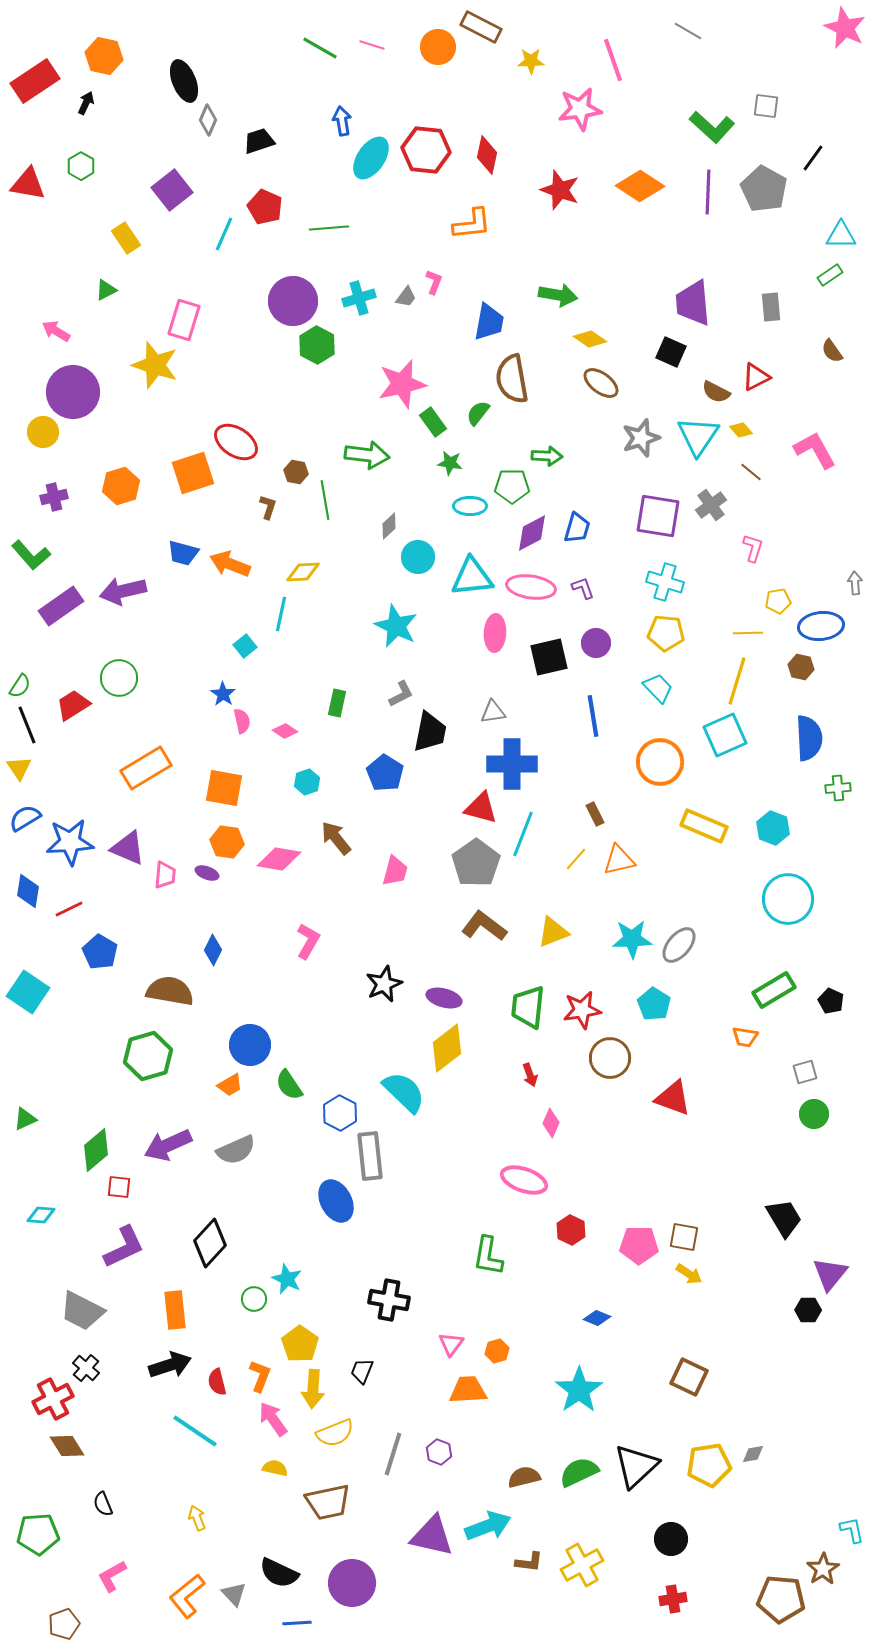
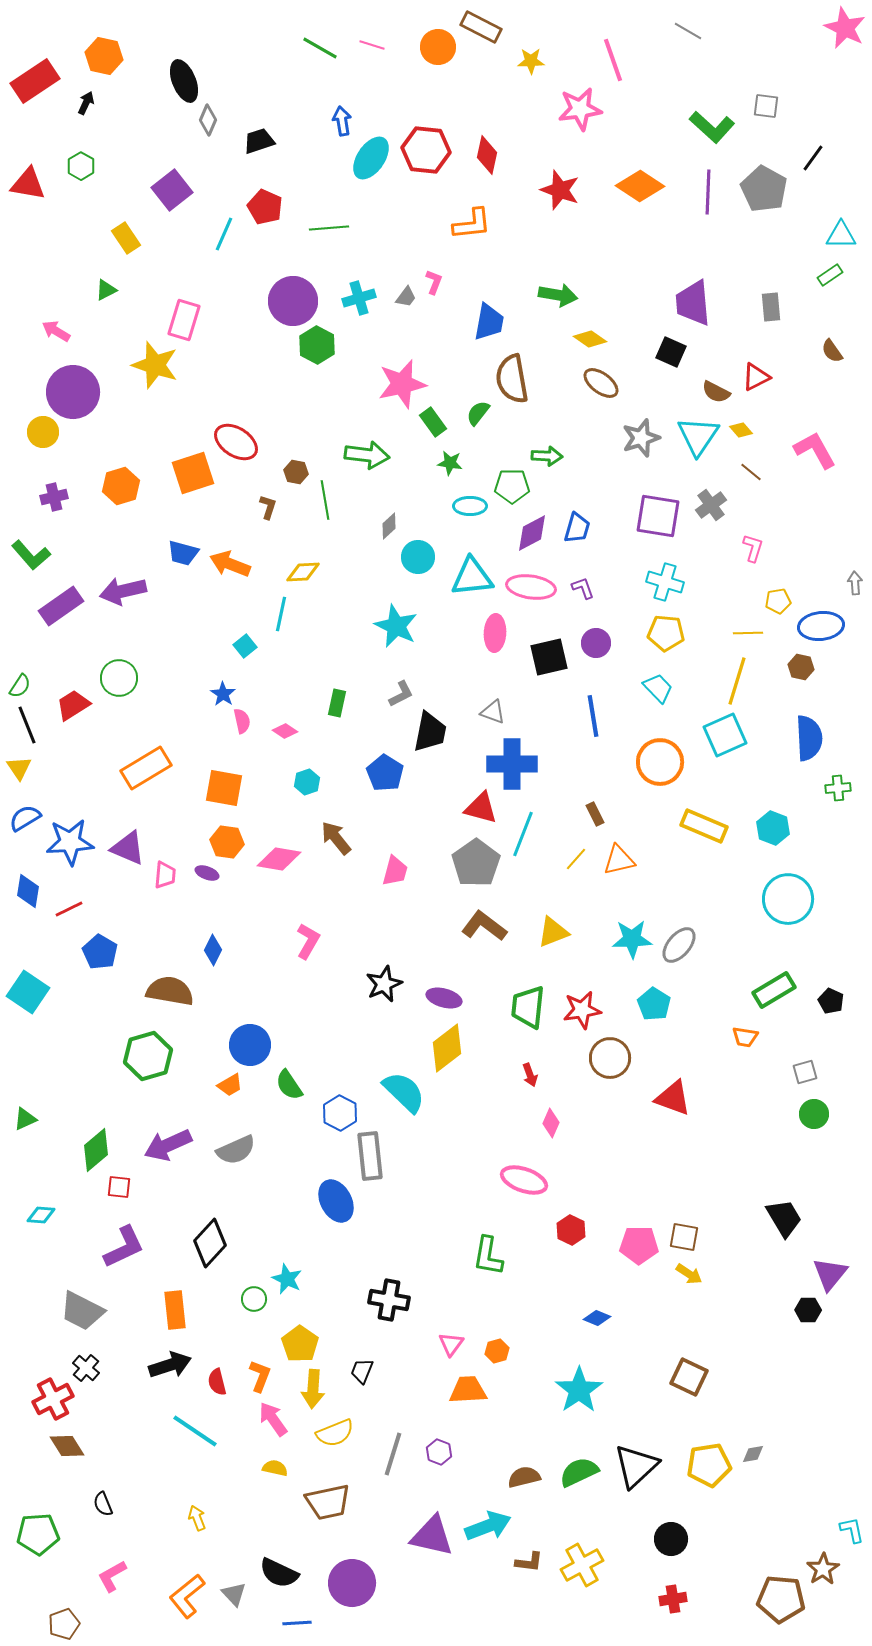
gray triangle at (493, 712): rotated 28 degrees clockwise
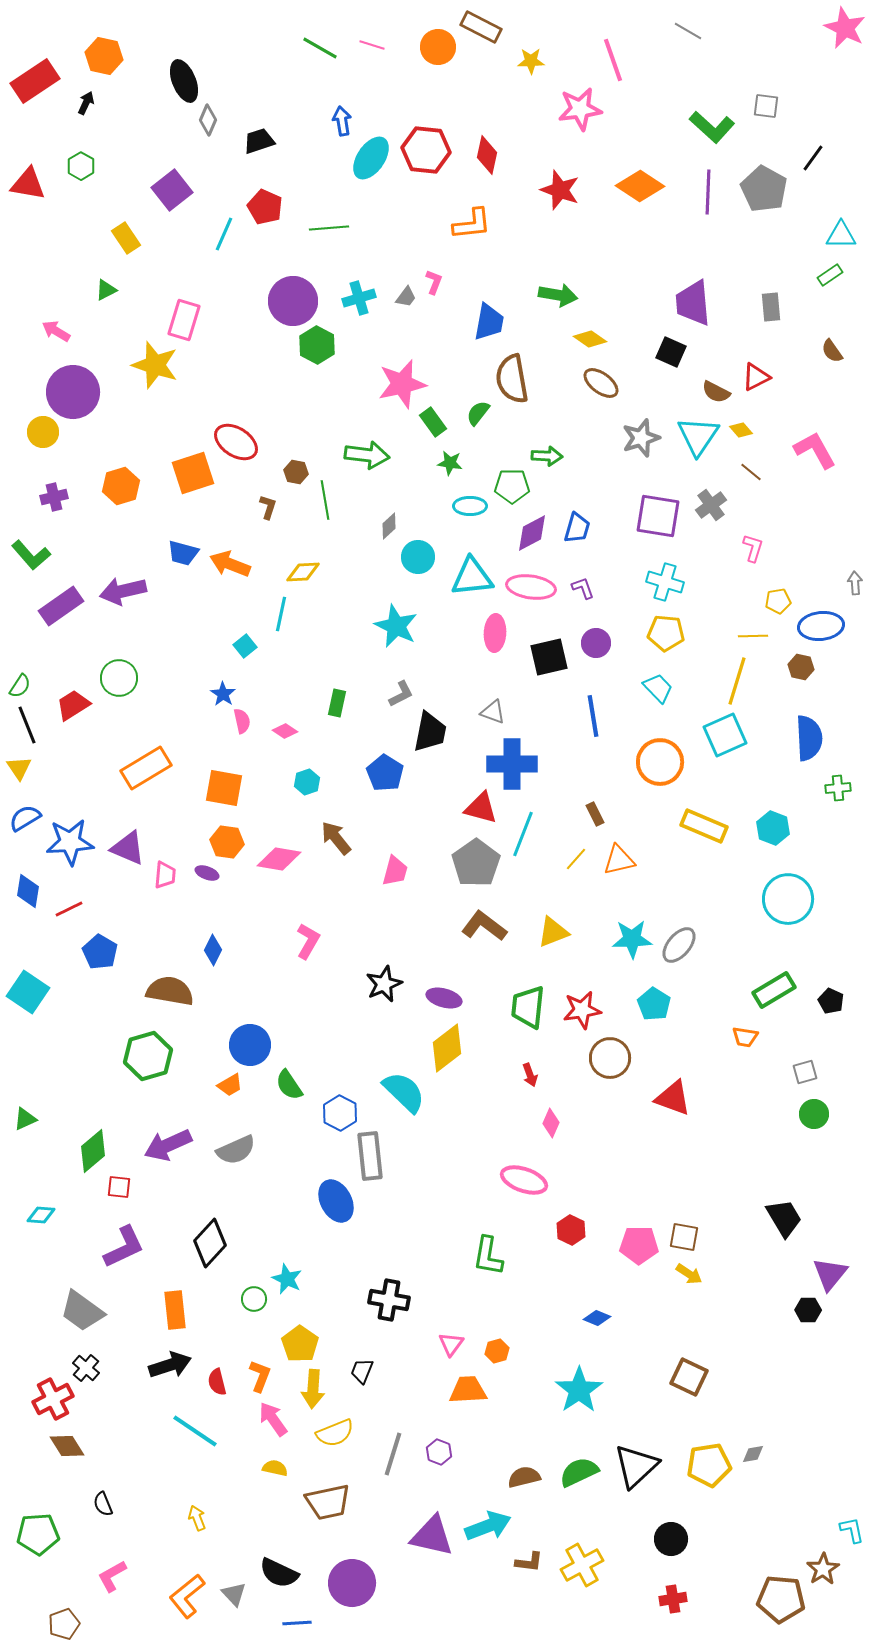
yellow line at (748, 633): moved 5 px right, 3 px down
green diamond at (96, 1150): moved 3 px left, 1 px down
gray trapezoid at (82, 1311): rotated 9 degrees clockwise
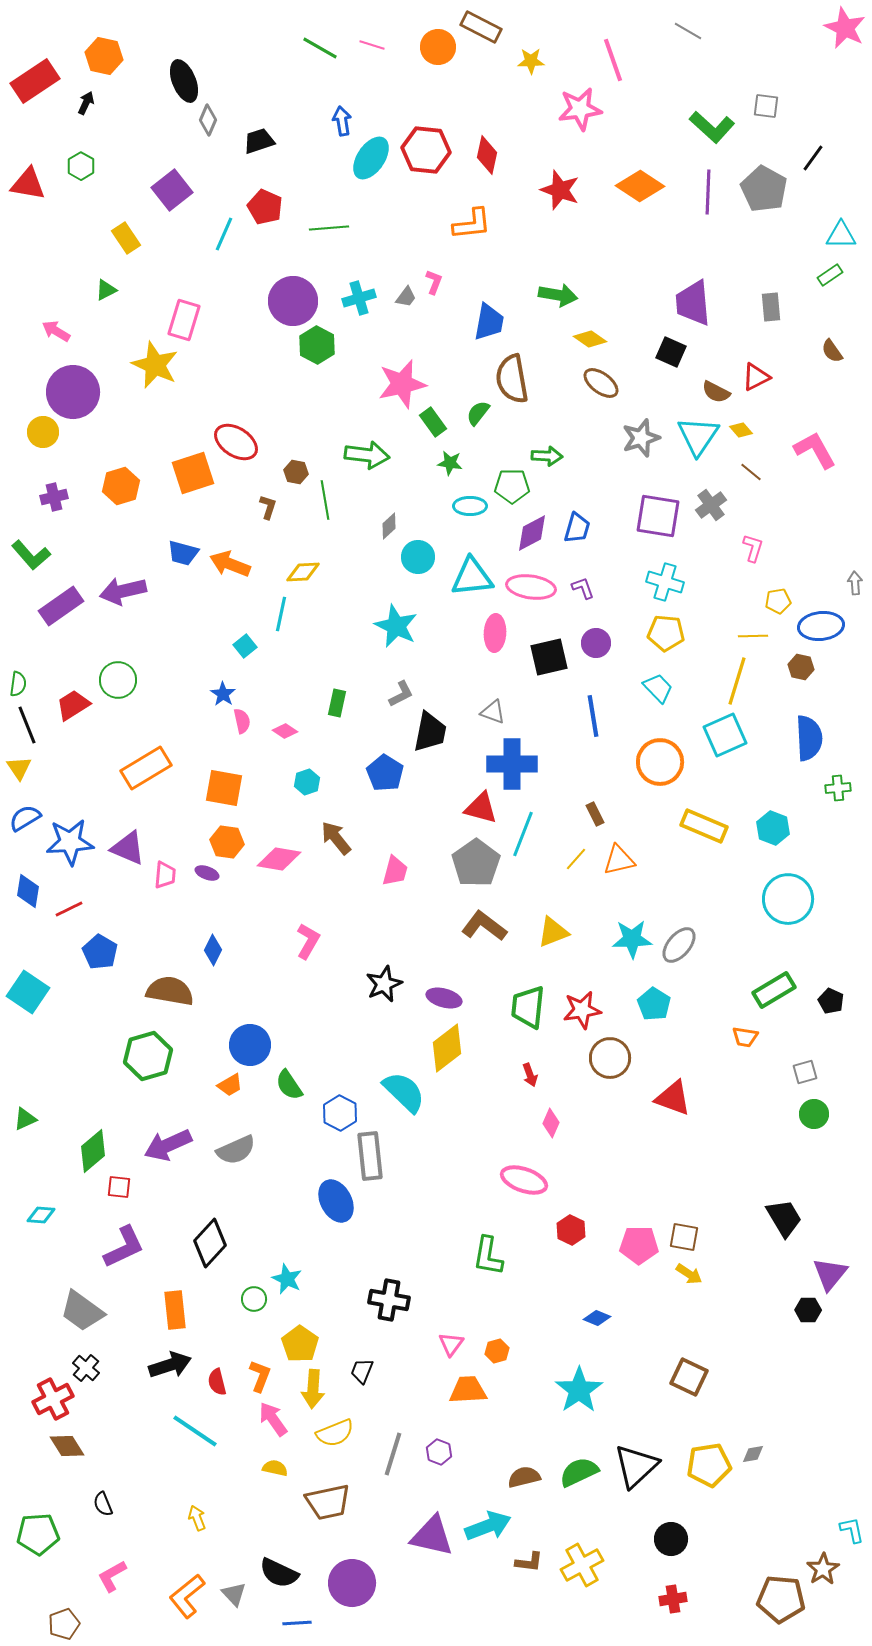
yellow star at (155, 365): rotated 6 degrees clockwise
green circle at (119, 678): moved 1 px left, 2 px down
green semicircle at (20, 686): moved 2 px left, 2 px up; rotated 25 degrees counterclockwise
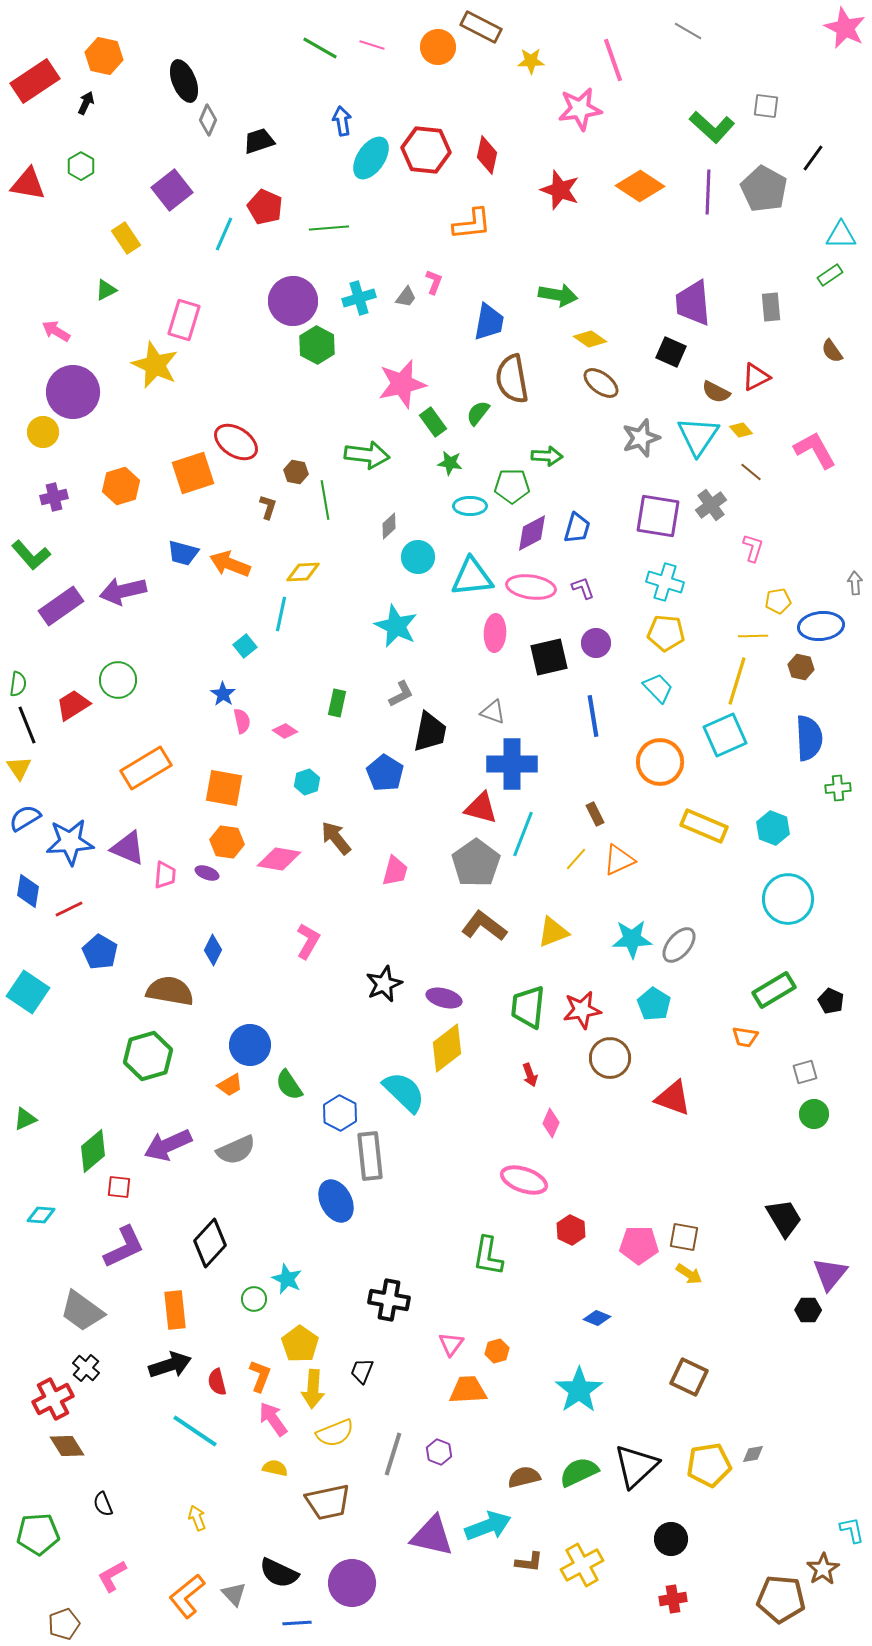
orange triangle at (619, 860): rotated 12 degrees counterclockwise
